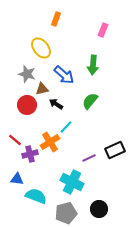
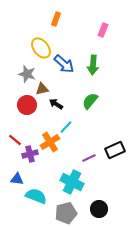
blue arrow: moved 11 px up
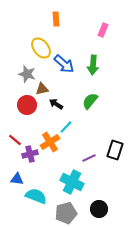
orange rectangle: rotated 24 degrees counterclockwise
black rectangle: rotated 48 degrees counterclockwise
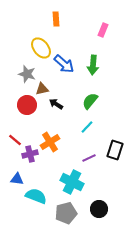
cyan line: moved 21 px right
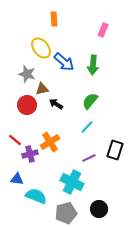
orange rectangle: moved 2 px left
blue arrow: moved 2 px up
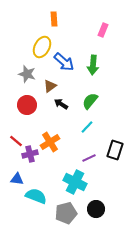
yellow ellipse: moved 1 px right, 1 px up; rotated 65 degrees clockwise
brown triangle: moved 8 px right, 3 px up; rotated 24 degrees counterclockwise
black arrow: moved 5 px right
red line: moved 1 px right, 1 px down
cyan cross: moved 3 px right
black circle: moved 3 px left
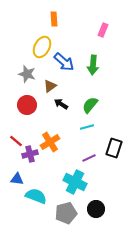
green semicircle: moved 4 px down
cyan line: rotated 32 degrees clockwise
black rectangle: moved 1 px left, 2 px up
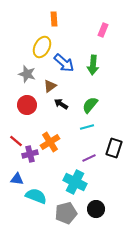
blue arrow: moved 1 px down
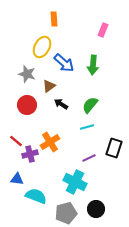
brown triangle: moved 1 px left
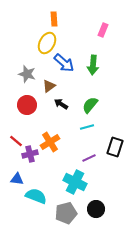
yellow ellipse: moved 5 px right, 4 px up
black rectangle: moved 1 px right, 1 px up
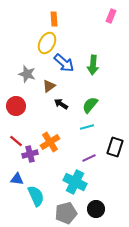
pink rectangle: moved 8 px right, 14 px up
red circle: moved 11 px left, 1 px down
cyan semicircle: rotated 45 degrees clockwise
